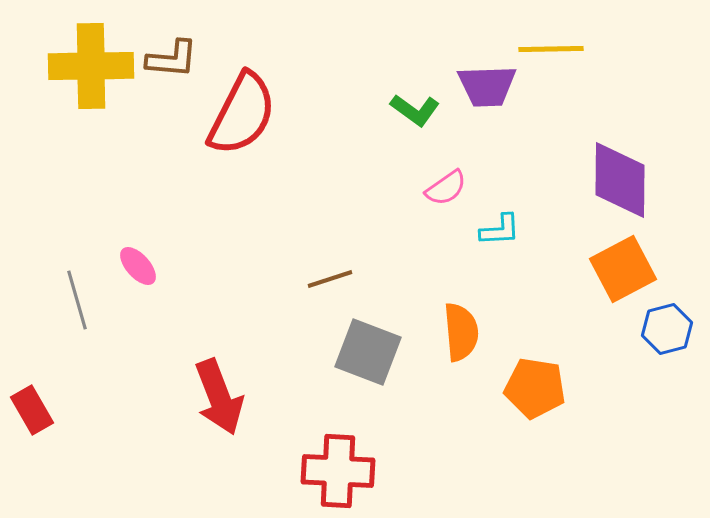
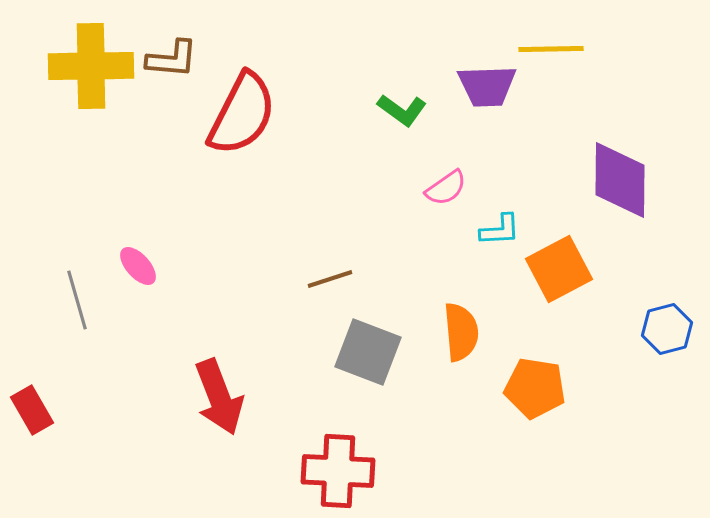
green L-shape: moved 13 px left
orange square: moved 64 px left
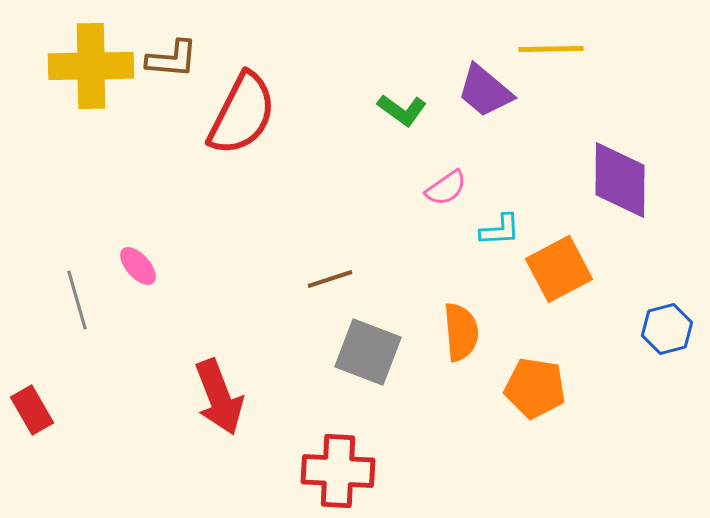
purple trapezoid: moved 2 px left, 5 px down; rotated 42 degrees clockwise
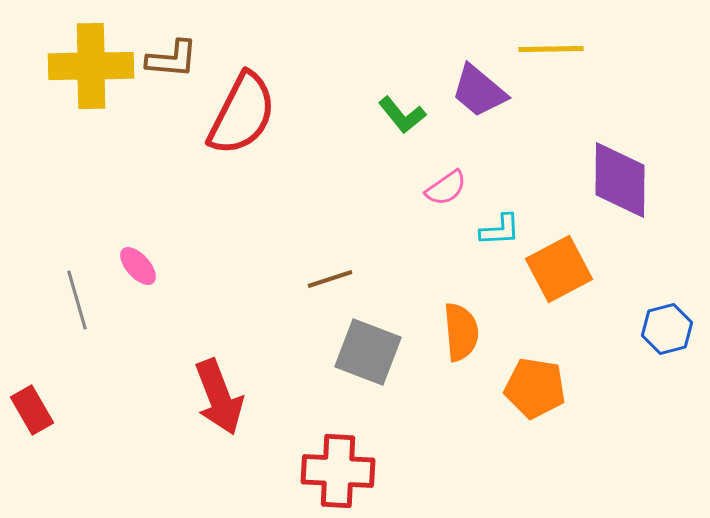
purple trapezoid: moved 6 px left
green L-shape: moved 5 px down; rotated 15 degrees clockwise
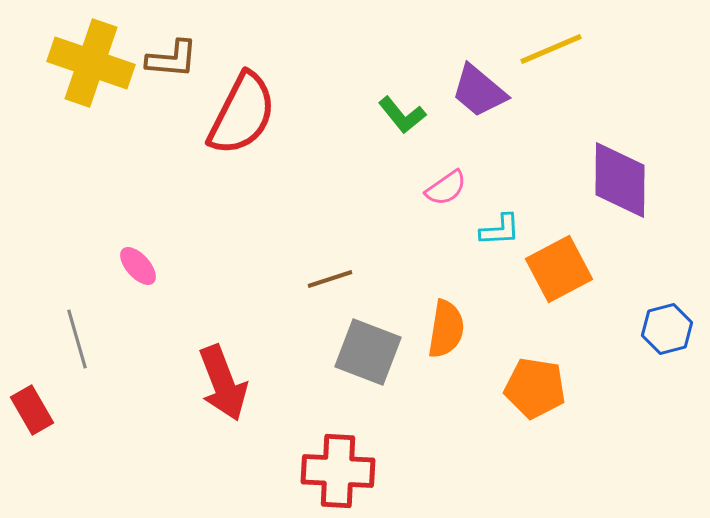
yellow line: rotated 22 degrees counterclockwise
yellow cross: moved 3 px up; rotated 20 degrees clockwise
gray line: moved 39 px down
orange semicircle: moved 15 px left, 3 px up; rotated 14 degrees clockwise
red arrow: moved 4 px right, 14 px up
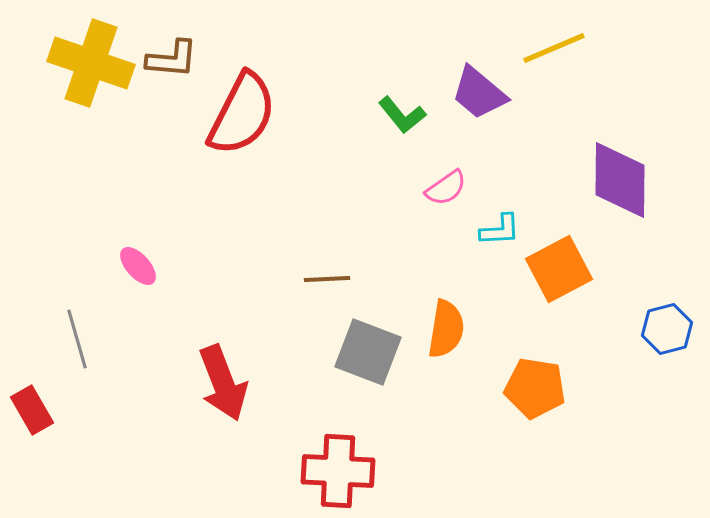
yellow line: moved 3 px right, 1 px up
purple trapezoid: moved 2 px down
brown line: moved 3 px left; rotated 15 degrees clockwise
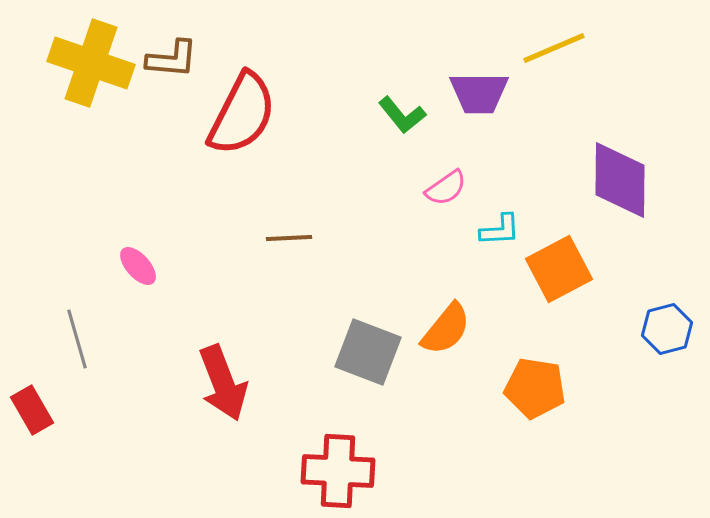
purple trapezoid: rotated 40 degrees counterclockwise
brown line: moved 38 px left, 41 px up
orange semicircle: rotated 30 degrees clockwise
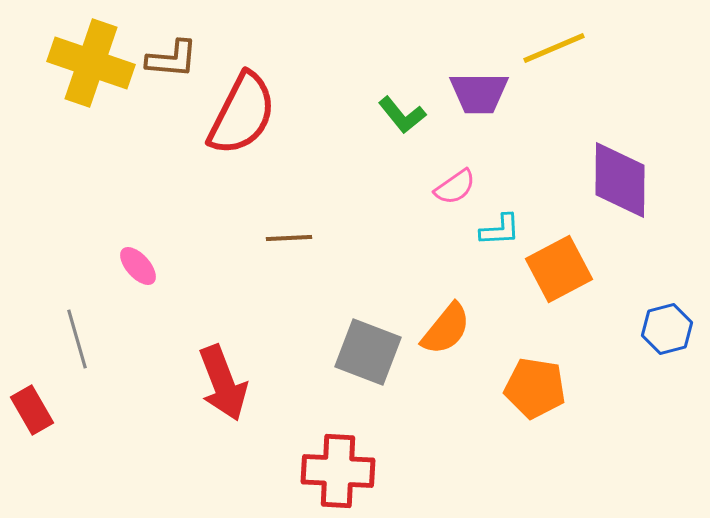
pink semicircle: moved 9 px right, 1 px up
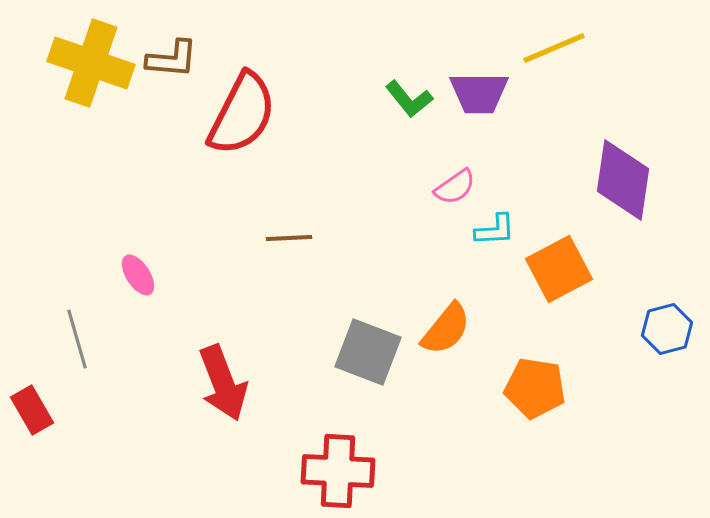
green L-shape: moved 7 px right, 16 px up
purple diamond: moved 3 px right; rotated 8 degrees clockwise
cyan L-shape: moved 5 px left
pink ellipse: moved 9 px down; rotated 9 degrees clockwise
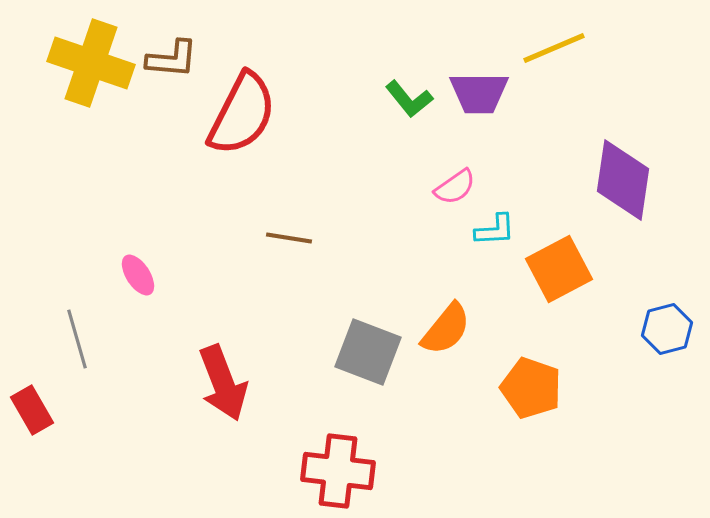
brown line: rotated 12 degrees clockwise
orange pentagon: moved 4 px left; rotated 10 degrees clockwise
red cross: rotated 4 degrees clockwise
